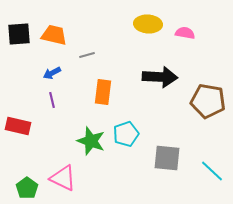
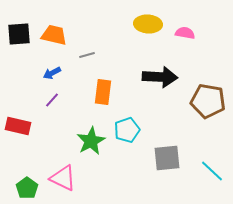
purple line: rotated 56 degrees clockwise
cyan pentagon: moved 1 px right, 4 px up
green star: rotated 24 degrees clockwise
gray square: rotated 12 degrees counterclockwise
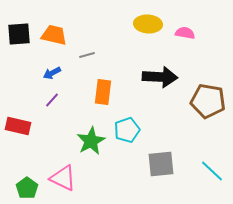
gray square: moved 6 px left, 6 px down
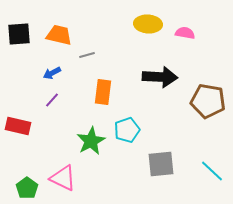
orange trapezoid: moved 5 px right
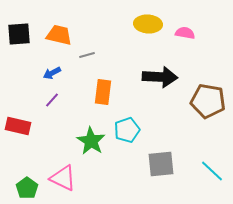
green star: rotated 12 degrees counterclockwise
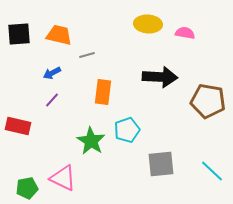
green pentagon: rotated 25 degrees clockwise
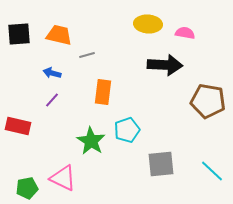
blue arrow: rotated 42 degrees clockwise
black arrow: moved 5 px right, 12 px up
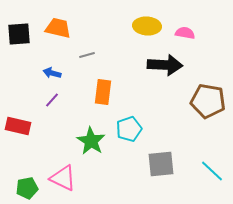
yellow ellipse: moved 1 px left, 2 px down
orange trapezoid: moved 1 px left, 7 px up
cyan pentagon: moved 2 px right, 1 px up
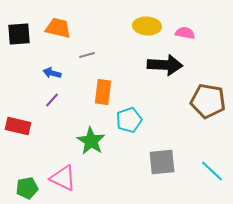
cyan pentagon: moved 9 px up
gray square: moved 1 px right, 2 px up
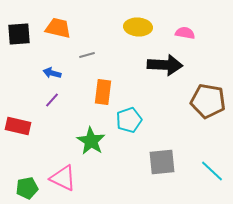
yellow ellipse: moved 9 px left, 1 px down
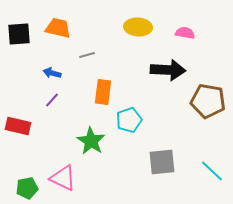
black arrow: moved 3 px right, 5 px down
